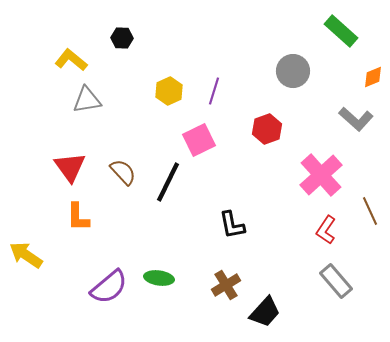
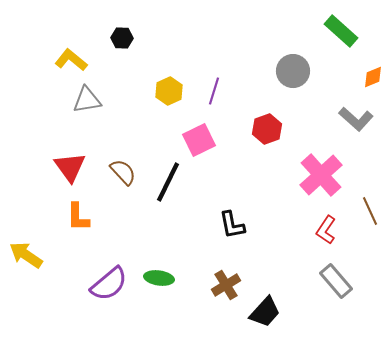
purple semicircle: moved 3 px up
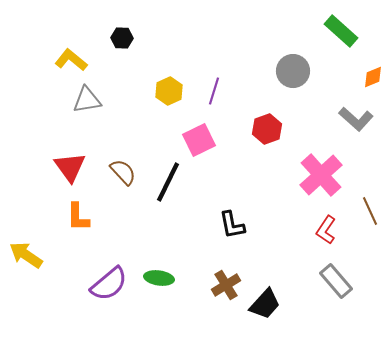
black trapezoid: moved 8 px up
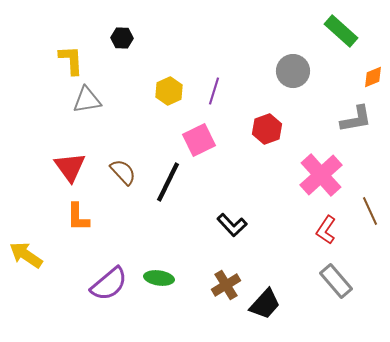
yellow L-shape: rotated 48 degrees clockwise
gray L-shape: rotated 52 degrees counterclockwise
black L-shape: rotated 32 degrees counterclockwise
